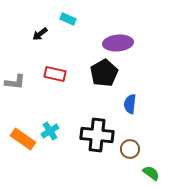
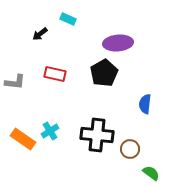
blue semicircle: moved 15 px right
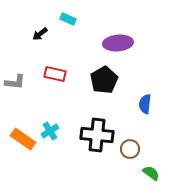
black pentagon: moved 7 px down
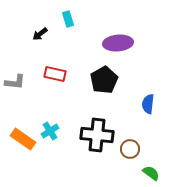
cyan rectangle: rotated 49 degrees clockwise
blue semicircle: moved 3 px right
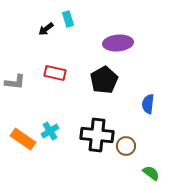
black arrow: moved 6 px right, 5 px up
red rectangle: moved 1 px up
brown circle: moved 4 px left, 3 px up
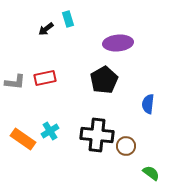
red rectangle: moved 10 px left, 5 px down; rotated 25 degrees counterclockwise
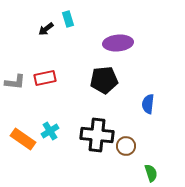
black pentagon: rotated 24 degrees clockwise
green semicircle: rotated 36 degrees clockwise
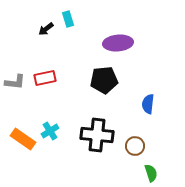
brown circle: moved 9 px right
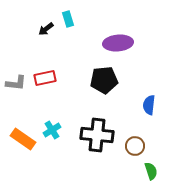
gray L-shape: moved 1 px right, 1 px down
blue semicircle: moved 1 px right, 1 px down
cyan cross: moved 2 px right, 1 px up
green semicircle: moved 2 px up
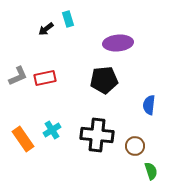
gray L-shape: moved 2 px right, 7 px up; rotated 30 degrees counterclockwise
orange rectangle: rotated 20 degrees clockwise
